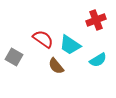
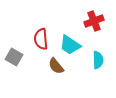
red cross: moved 2 px left, 1 px down
red semicircle: moved 2 px left; rotated 130 degrees counterclockwise
cyan semicircle: rotated 60 degrees counterclockwise
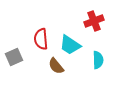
gray square: rotated 36 degrees clockwise
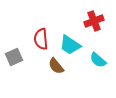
cyan semicircle: rotated 132 degrees clockwise
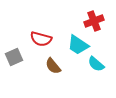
red semicircle: rotated 70 degrees counterclockwise
cyan trapezoid: moved 8 px right
cyan semicircle: moved 2 px left, 4 px down
brown semicircle: moved 3 px left
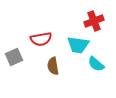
red semicircle: rotated 25 degrees counterclockwise
cyan trapezoid: rotated 25 degrees counterclockwise
brown semicircle: rotated 30 degrees clockwise
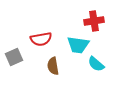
red cross: rotated 12 degrees clockwise
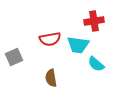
red semicircle: moved 9 px right
brown semicircle: moved 2 px left, 12 px down
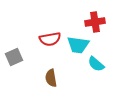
red cross: moved 1 px right, 1 px down
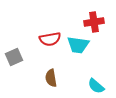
red cross: moved 1 px left
cyan semicircle: moved 22 px down
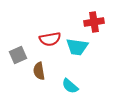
cyan trapezoid: moved 1 px left, 2 px down
gray square: moved 4 px right, 2 px up
brown semicircle: moved 12 px left, 7 px up
cyan semicircle: moved 26 px left
